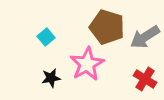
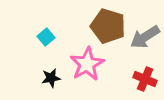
brown pentagon: moved 1 px right, 1 px up
red cross: rotated 10 degrees counterclockwise
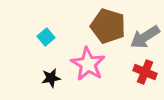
pink star: moved 1 px right; rotated 12 degrees counterclockwise
red cross: moved 7 px up
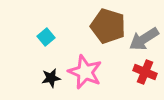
gray arrow: moved 1 px left, 2 px down
pink star: moved 3 px left, 8 px down; rotated 8 degrees counterclockwise
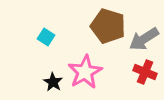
cyan square: rotated 18 degrees counterclockwise
pink star: rotated 20 degrees clockwise
black star: moved 2 px right, 4 px down; rotated 30 degrees counterclockwise
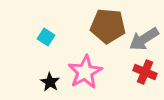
brown pentagon: rotated 12 degrees counterclockwise
black star: moved 3 px left
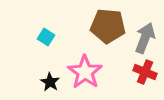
gray arrow: moved 1 px right, 1 px up; rotated 144 degrees clockwise
pink star: rotated 8 degrees counterclockwise
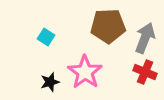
brown pentagon: rotated 8 degrees counterclockwise
black star: rotated 24 degrees clockwise
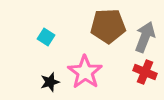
gray arrow: moved 1 px up
